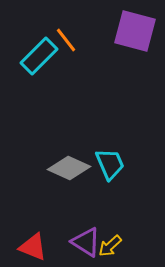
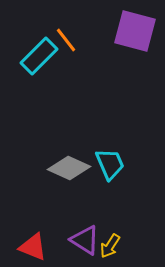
purple triangle: moved 1 px left, 2 px up
yellow arrow: rotated 15 degrees counterclockwise
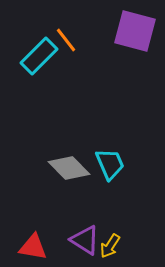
gray diamond: rotated 21 degrees clockwise
red triangle: rotated 12 degrees counterclockwise
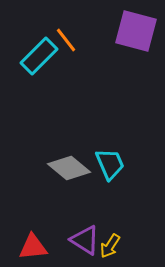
purple square: moved 1 px right
gray diamond: rotated 6 degrees counterclockwise
red triangle: rotated 16 degrees counterclockwise
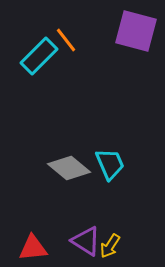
purple triangle: moved 1 px right, 1 px down
red triangle: moved 1 px down
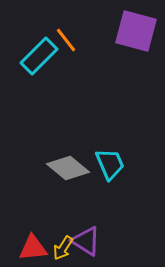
gray diamond: moved 1 px left
yellow arrow: moved 47 px left, 2 px down
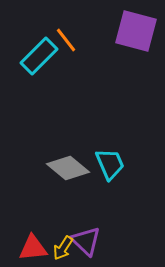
purple triangle: rotated 12 degrees clockwise
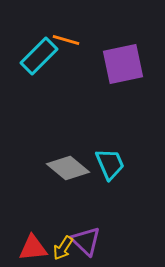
purple square: moved 13 px left, 33 px down; rotated 27 degrees counterclockwise
orange line: rotated 36 degrees counterclockwise
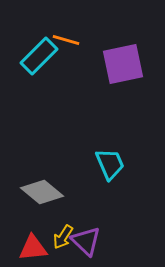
gray diamond: moved 26 px left, 24 px down
yellow arrow: moved 11 px up
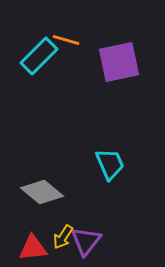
purple square: moved 4 px left, 2 px up
purple triangle: rotated 24 degrees clockwise
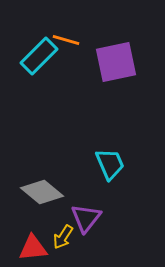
purple square: moved 3 px left
purple triangle: moved 23 px up
